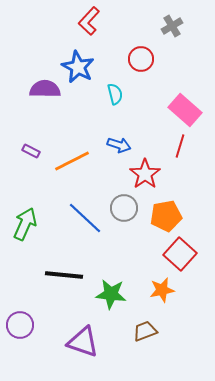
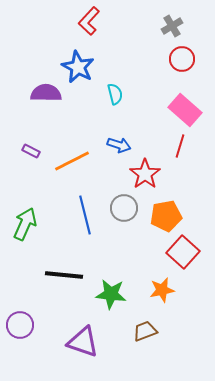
red circle: moved 41 px right
purple semicircle: moved 1 px right, 4 px down
blue line: moved 3 px up; rotated 33 degrees clockwise
red square: moved 3 px right, 2 px up
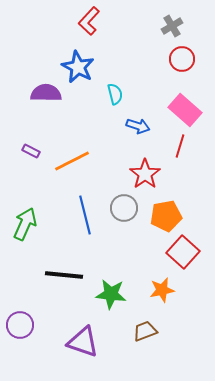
blue arrow: moved 19 px right, 19 px up
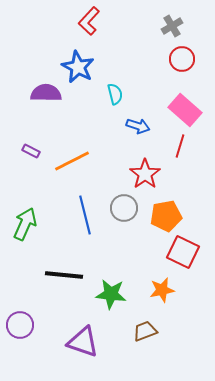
red square: rotated 16 degrees counterclockwise
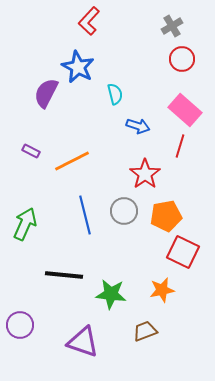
purple semicircle: rotated 64 degrees counterclockwise
gray circle: moved 3 px down
